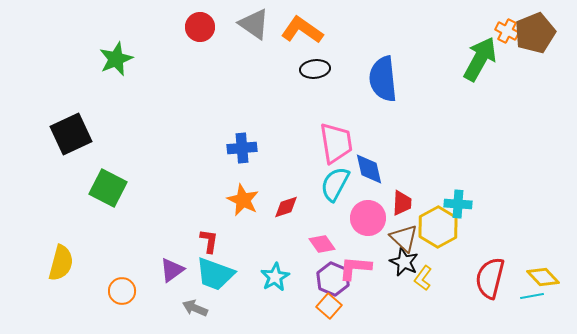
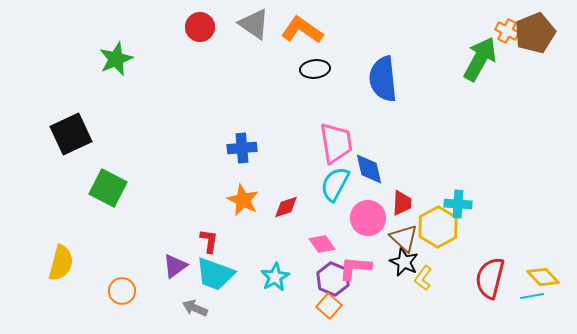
purple triangle: moved 3 px right, 4 px up
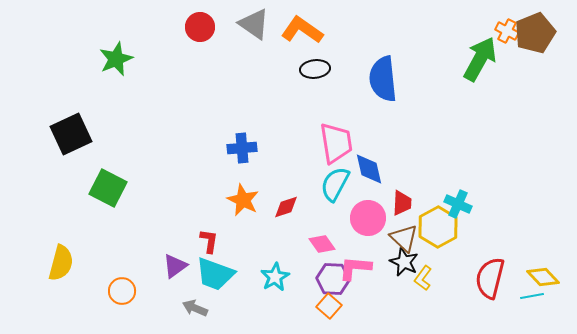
cyan cross: rotated 20 degrees clockwise
purple hexagon: rotated 20 degrees counterclockwise
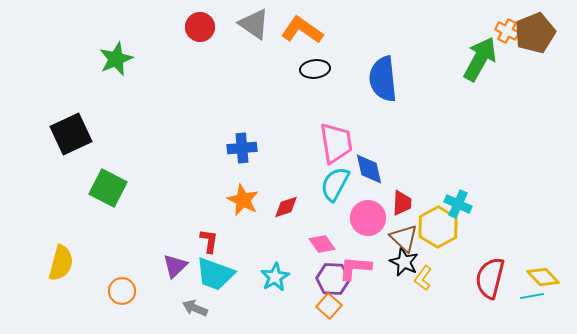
purple triangle: rotated 8 degrees counterclockwise
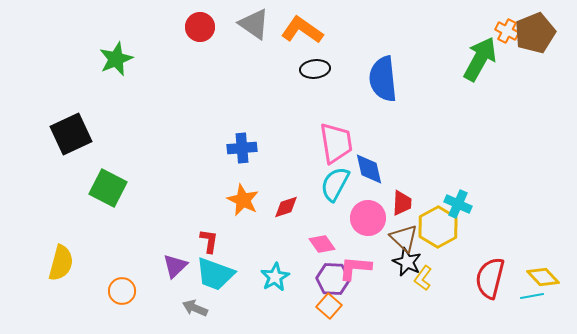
black star: moved 3 px right
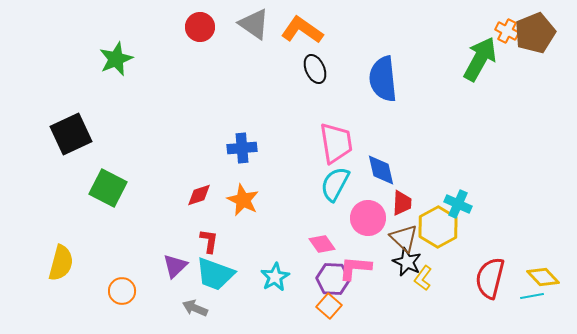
black ellipse: rotated 72 degrees clockwise
blue diamond: moved 12 px right, 1 px down
red diamond: moved 87 px left, 12 px up
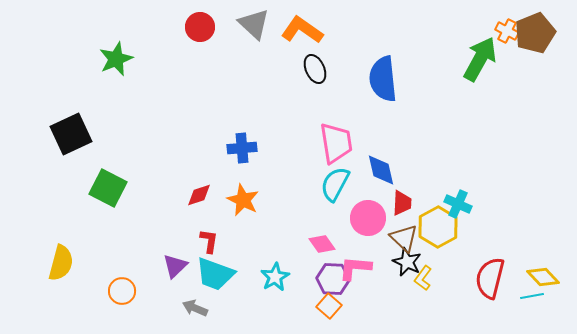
gray triangle: rotated 8 degrees clockwise
